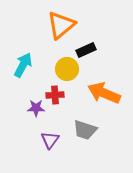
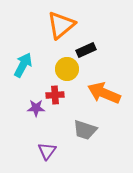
purple triangle: moved 3 px left, 11 px down
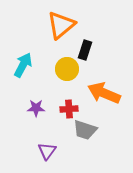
black rectangle: moved 1 px left; rotated 48 degrees counterclockwise
red cross: moved 14 px right, 14 px down
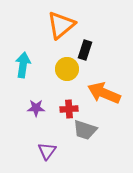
cyan arrow: rotated 20 degrees counterclockwise
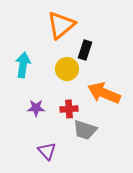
purple triangle: rotated 18 degrees counterclockwise
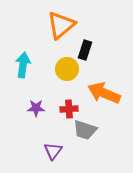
purple triangle: moved 6 px right; rotated 18 degrees clockwise
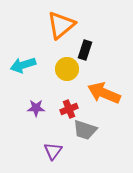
cyan arrow: rotated 115 degrees counterclockwise
red cross: rotated 18 degrees counterclockwise
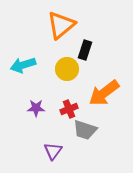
orange arrow: rotated 60 degrees counterclockwise
